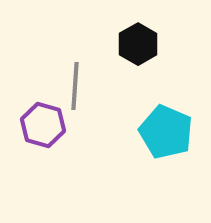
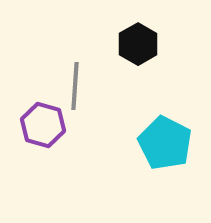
cyan pentagon: moved 1 px left, 11 px down; rotated 4 degrees clockwise
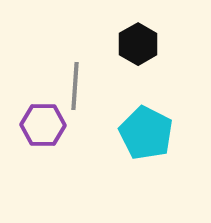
purple hexagon: rotated 15 degrees counterclockwise
cyan pentagon: moved 19 px left, 10 px up
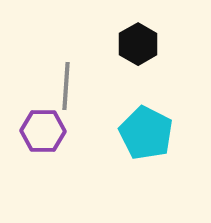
gray line: moved 9 px left
purple hexagon: moved 6 px down
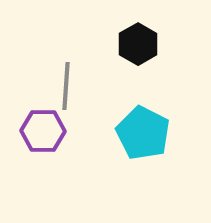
cyan pentagon: moved 3 px left
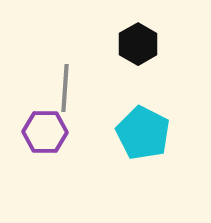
gray line: moved 1 px left, 2 px down
purple hexagon: moved 2 px right, 1 px down
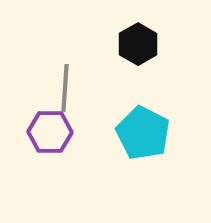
purple hexagon: moved 5 px right
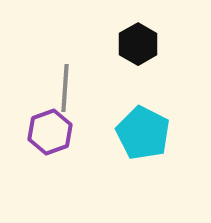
purple hexagon: rotated 21 degrees counterclockwise
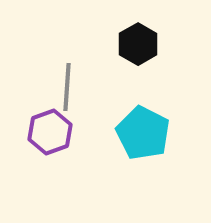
gray line: moved 2 px right, 1 px up
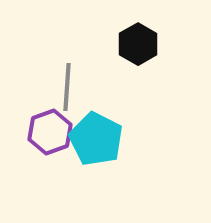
cyan pentagon: moved 47 px left, 6 px down
